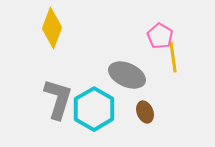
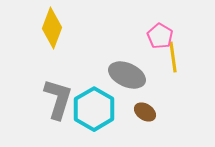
brown ellipse: rotated 35 degrees counterclockwise
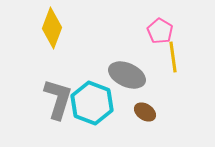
pink pentagon: moved 5 px up
cyan hexagon: moved 2 px left, 6 px up; rotated 9 degrees counterclockwise
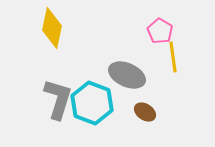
yellow diamond: rotated 9 degrees counterclockwise
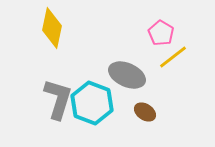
pink pentagon: moved 1 px right, 2 px down
yellow line: rotated 60 degrees clockwise
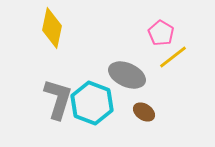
brown ellipse: moved 1 px left
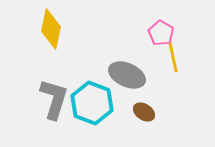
yellow diamond: moved 1 px left, 1 px down
yellow line: rotated 64 degrees counterclockwise
gray L-shape: moved 4 px left
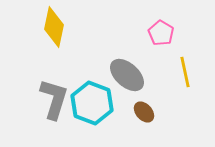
yellow diamond: moved 3 px right, 2 px up
yellow line: moved 12 px right, 15 px down
gray ellipse: rotated 18 degrees clockwise
brown ellipse: rotated 15 degrees clockwise
